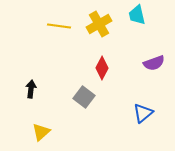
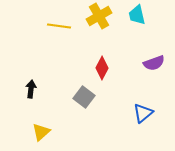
yellow cross: moved 8 px up
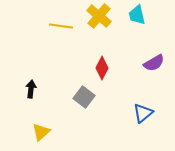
yellow cross: rotated 20 degrees counterclockwise
yellow line: moved 2 px right
purple semicircle: rotated 10 degrees counterclockwise
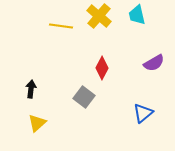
yellow triangle: moved 4 px left, 9 px up
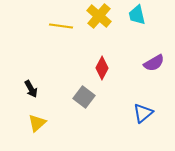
black arrow: rotated 144 degrees clockwise
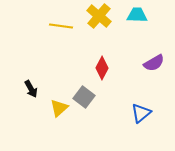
cyan trapezoid: rotated 105 degrees clockwise
blue triangle: moved 2 px left
yellow triangle: moved 22 px right, 15 px up
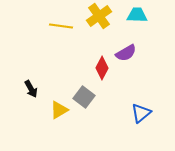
yellow cross: rotated 15 degrees clockwise
purple semicircle: moved 28 px left, 10 px up
yellow triangle: moved 2 px down; rotated 12 degrees clockwise
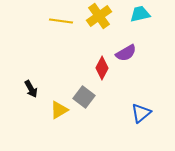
cyan trapezoid: moved 3 px right, 1 px up; rotated 15 degrees counterclockwise
yellow line: moved 5 px up
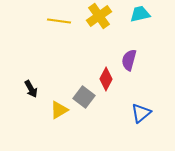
yellow line: moved 2 px left
purple semicircle: moved 3 px right, 7 px down; rotated 135 degrees clockwise
red diamond: moved 4 px right, 11 px down
